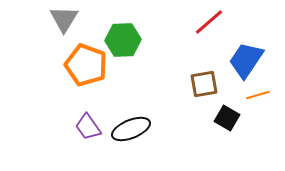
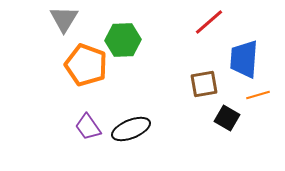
blue trapezoid: moved 2 px left, 1 px up; rotated 30 degrees counterclockwise
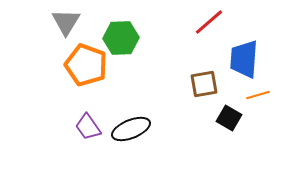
gray triangle: moved 2 px right, 3 px down
green hexagon: moved 2 px left, 2 px up
black square: moved 2 px right
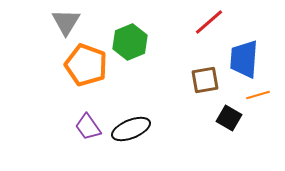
green hexagon: moved 9 px right, 4 px down; rotated 20 degrees counterclockwise
brown square: moved 1 px right, 4 px up
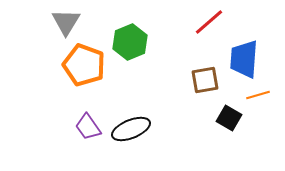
orange pentagon: moved 2 px left
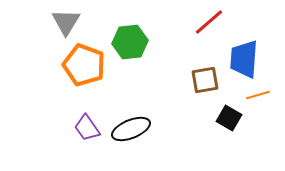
green hexagon: rotated 16 degrees clockwise
purple trapezoid: moved 1 px left, 1 px down
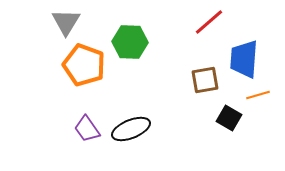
green hexagon: rotated 8 degrees clockwise
purple trapezoid: moved 1 px down
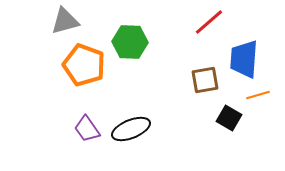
gray triangle: moved 1 px left, 1 px up; rotated 44 degrees clockwise
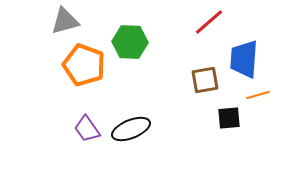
black square: rotated 35 degrees counterclockwise
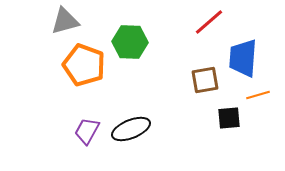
blue trapezoid: moved 1 px left, 1 px up
purple trapezoid: moved 2 px down; rotated 64 degrees clockwise
